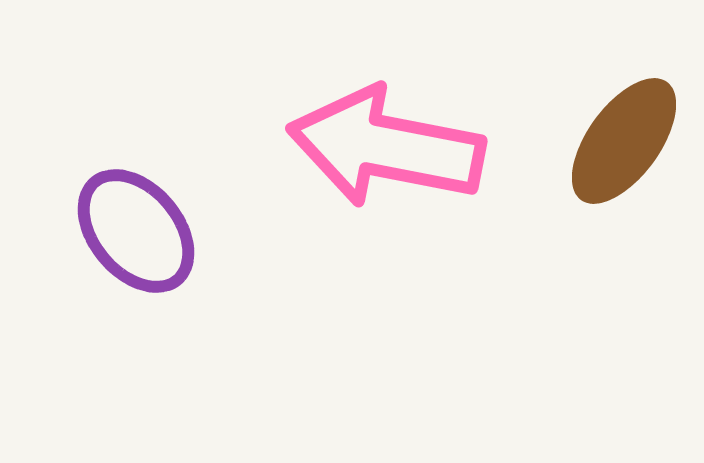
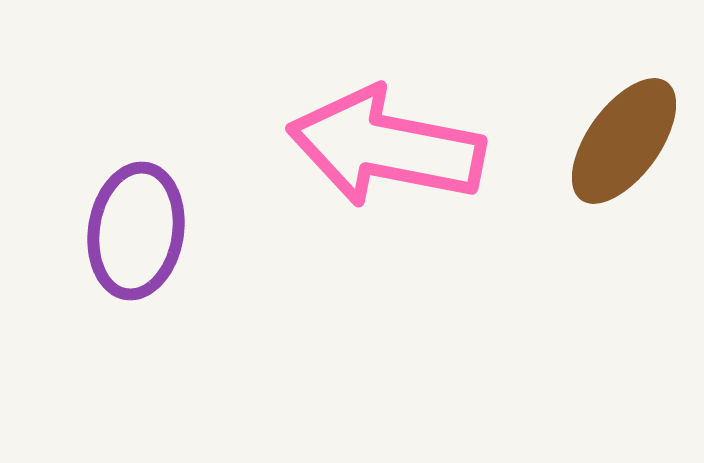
purple ellipse: rotated 49 degrees clockwise
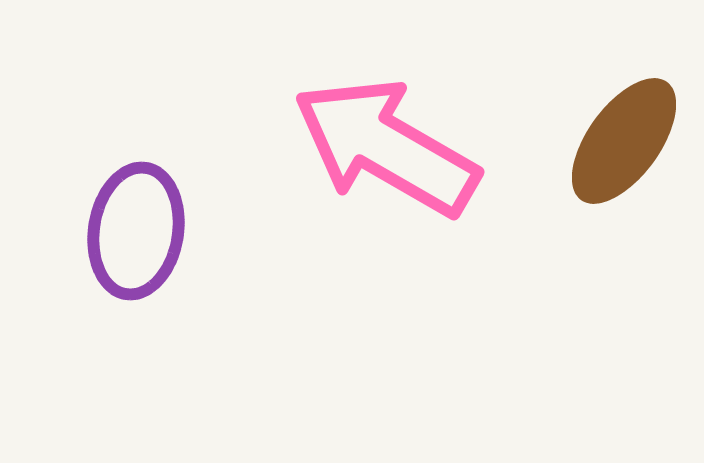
pink arrow: rotated 19 degrees clockwise
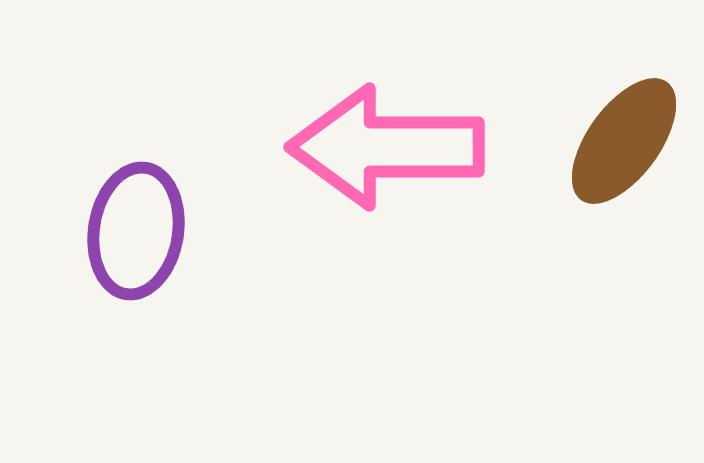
pink arrow: rotated 30 degrees counterclockwise
